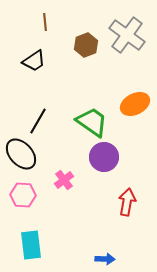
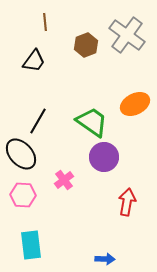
black trapezoid: rotated 20 degrees counterclockwise
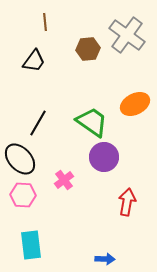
brown hexagon: moved 2 px right, 4 px down; rotated 15 degrees clockwise
black line: moved 2 px down
black ellipse: moved 1 px left, 5 px down
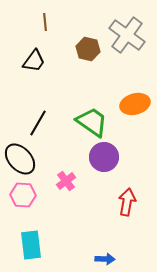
brown hexagon: rotated 20 degrees clockwise
orange ellipse: rotated 12 degrees clockwise
pink cross: moved 2 px right, 1 px down
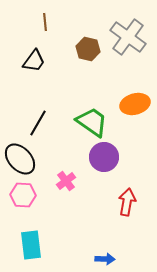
gray cross: moved 1 px right, 2 px down
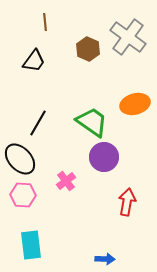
brown hexagon: rotated 10 degrees clockwise
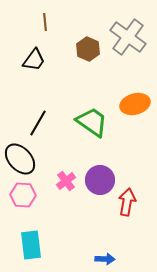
black trapezoid: moved 1 px up
purple circle: moved 4 px left, 23 px down
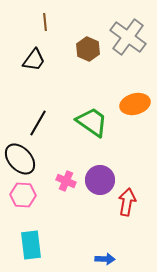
pink cross: rotated 30 degrees counterclockwise
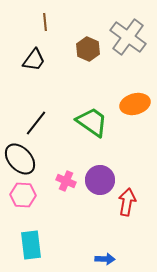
black line: moved 2 px left; rotated 8 degrees clockwise
